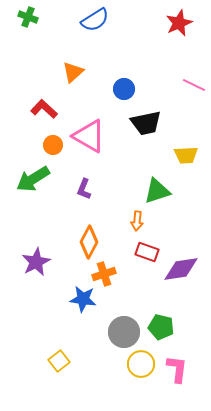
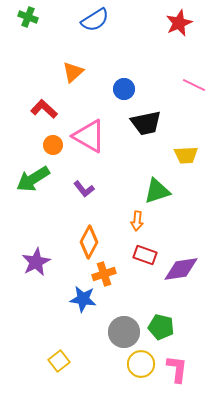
purple L-shape: rotated 60 degrees counterclockwise
red rectangle: moved 2 px left, 3 px down
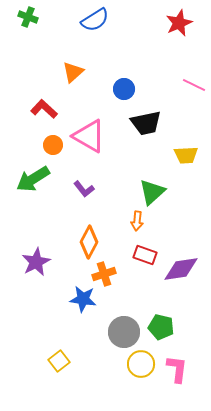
green triangle: moved 5 px left, 1 px down; rotated 24 degrees counterclockwise
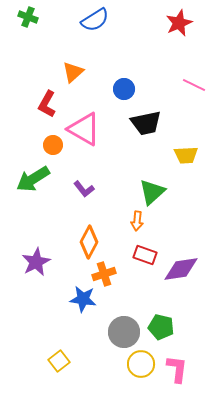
red L-shape: moved 3 px right, 5 px up; rotated 104 degrees counterclockwise
pink triangle: moved 5 px left, 7 px up
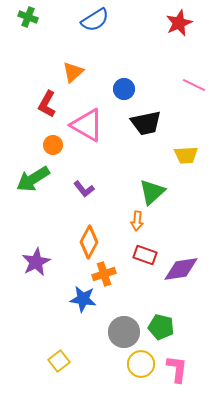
pink triangle: moved 3 px right, 4 px up
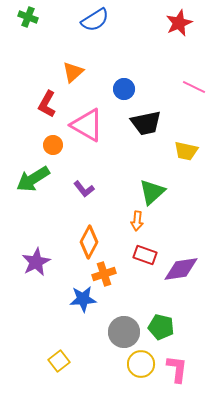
pink line: moved 2 px down
yellow trapezoid: moved 4 px up; rotated 15 degrees clockwise
blue star: rotated 12 degrees counterclockwise
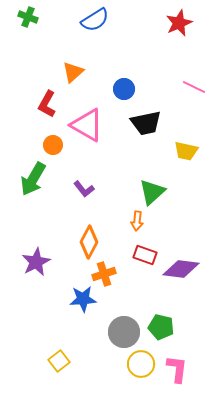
green arrow: rotated 28 degrees counterclockwise
purple diamond: rotated 15 degrees clockwise
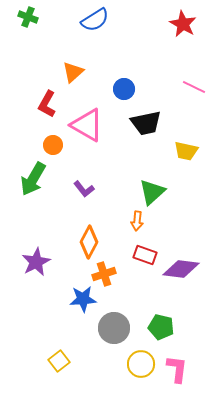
red star: moved 4 px right, 1 px down; rotated 20 degrees counterclockwise
gray circle: moved 10 px left, 4 px up
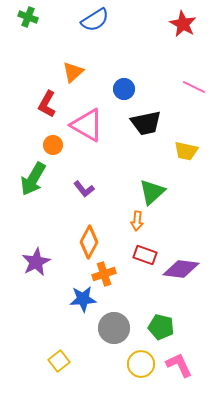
pink L-shape: moved 2 px right, 4 px up; rotated 32 degrees counterclockwise
